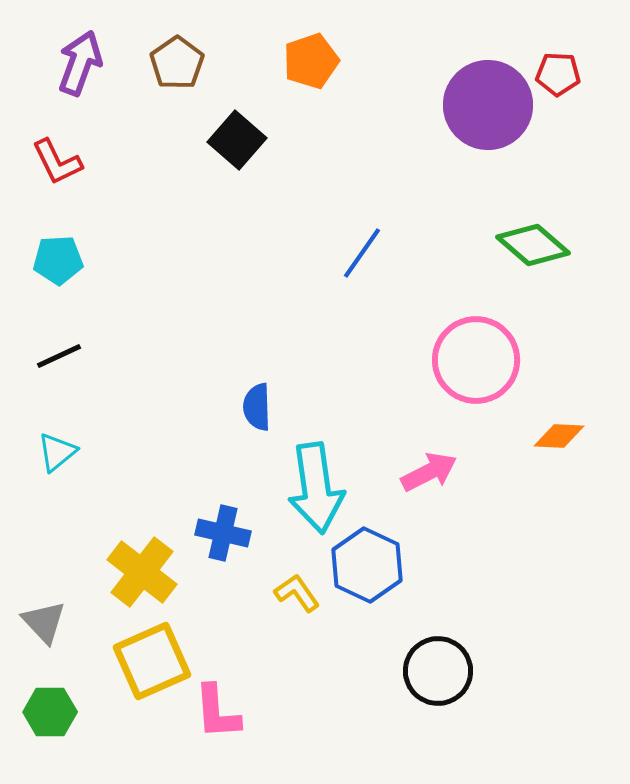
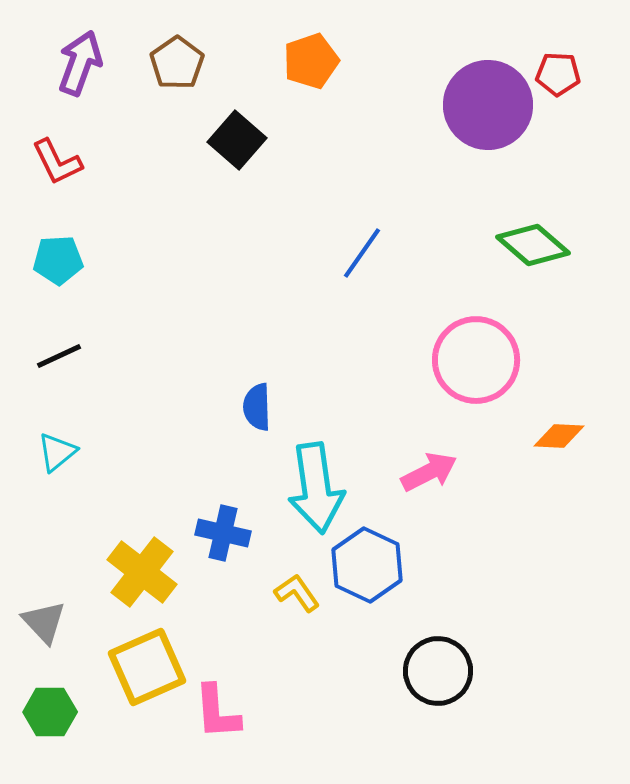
yellow square: moved 5 px left, 6 px down
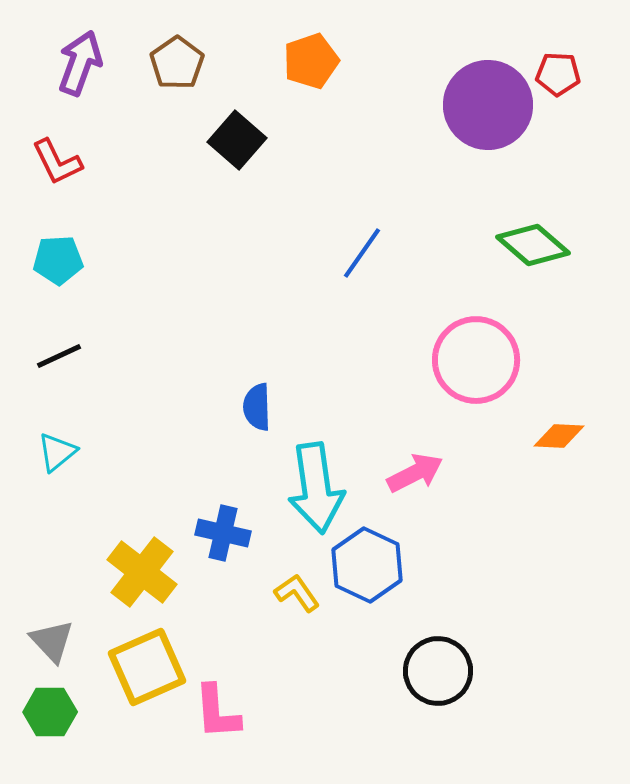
pink arrow: moved 14 px left, 1 px down
gray triangle: moved 8 px right, 19 px down
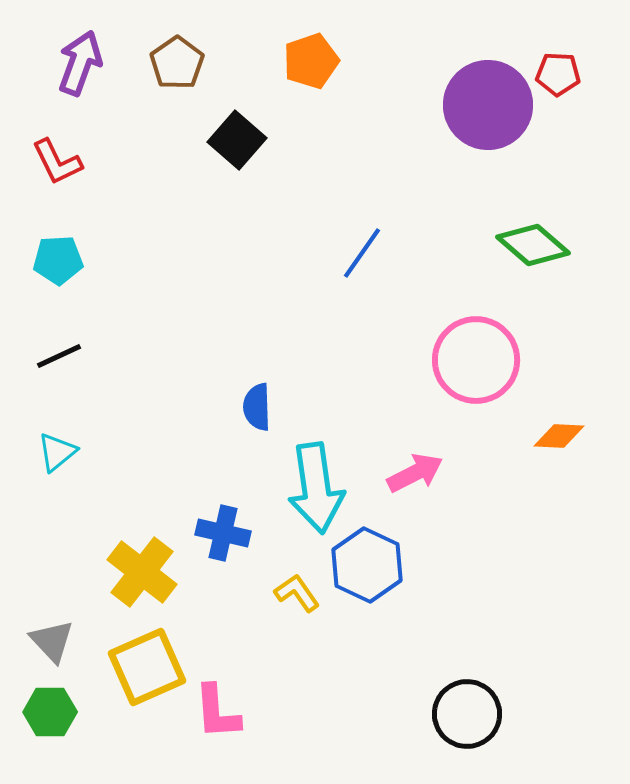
black circle: moved 29 px right, 43 px down
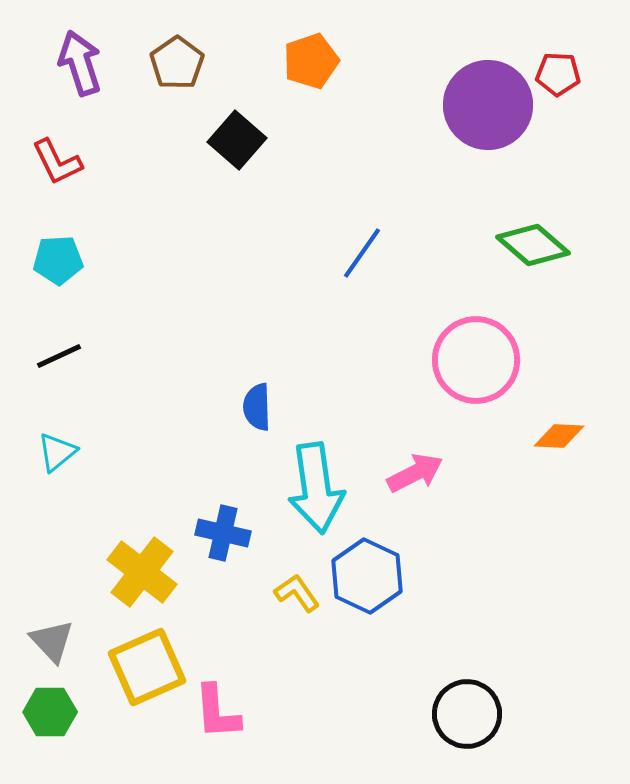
purple arrow: rotated 38 degrees counterclockwise
blue hexagon: moved 11 px down
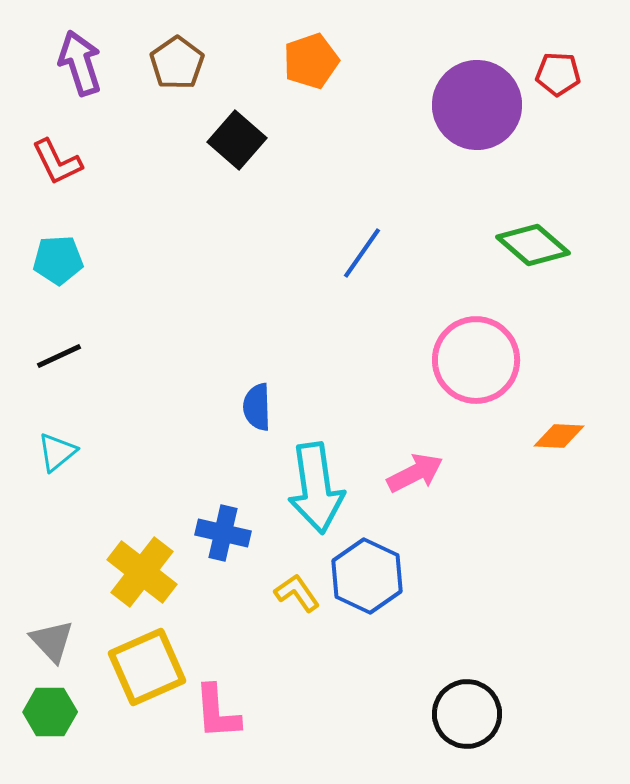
purple circle: moved 11 px left
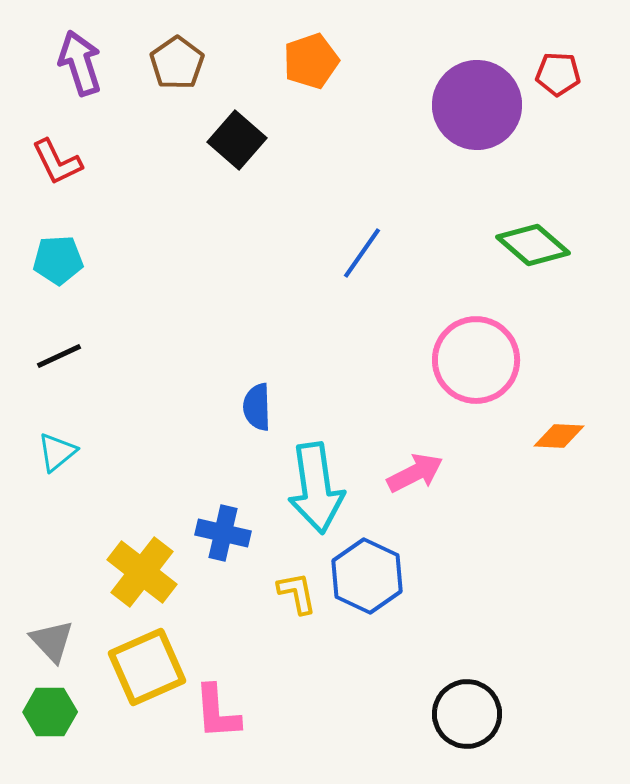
yellow L-shape: rotated 24 degrees clockwise
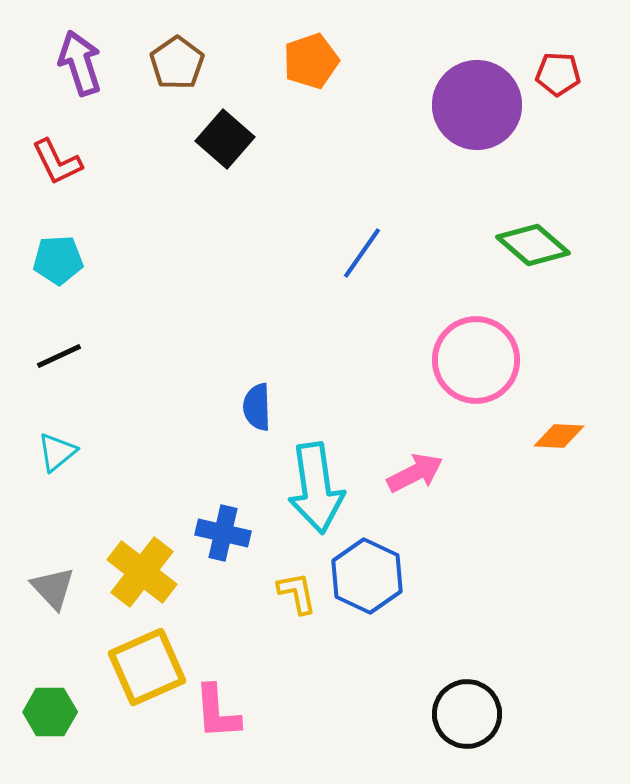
black square: moved 12 px left, 1 px up
gray triangle: moved 1 px right, 53 px up
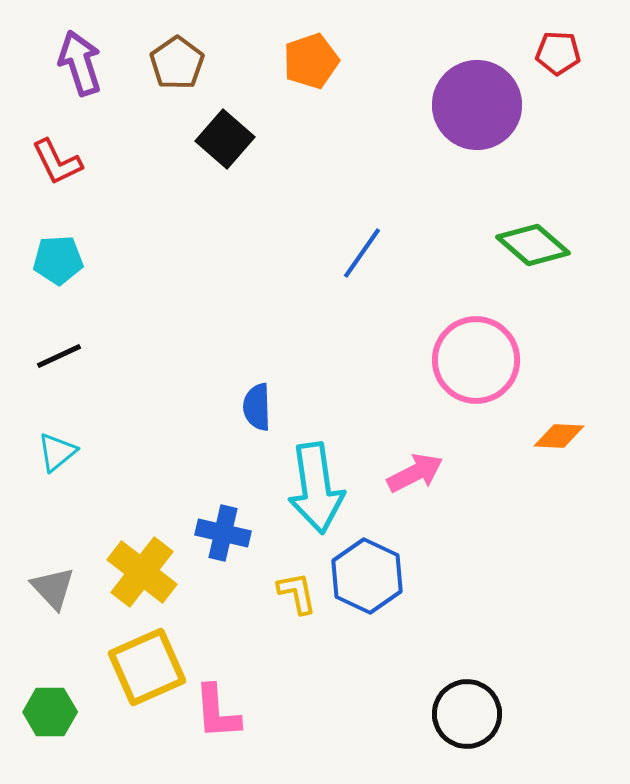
red pentagon: moved 21 px up
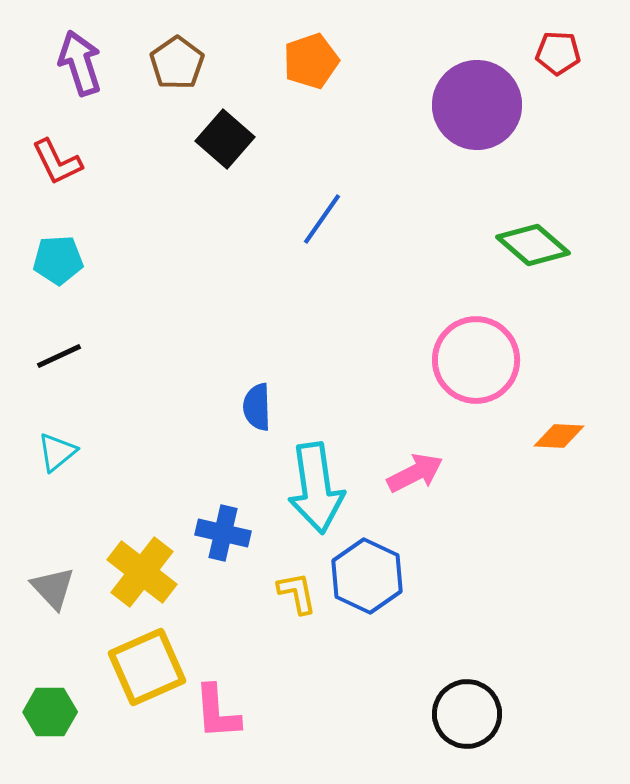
blue line: moved 40 px left, 34 px up
